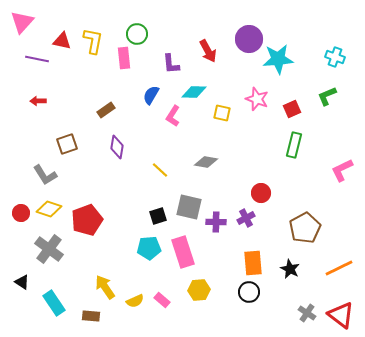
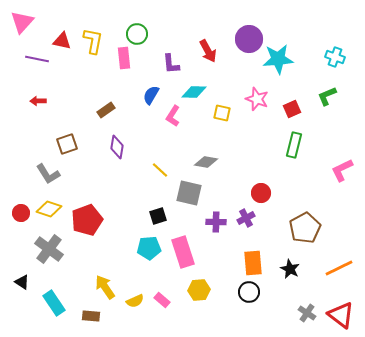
gray L-shape at (45, 175): moved 3 px right, 1 px up
gray square at (189, 207): moved 14 px up
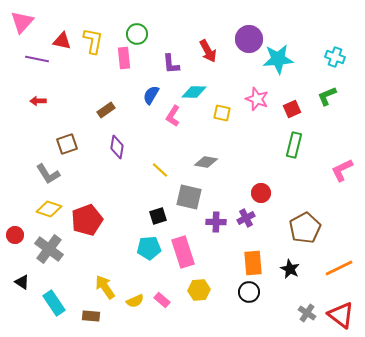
gray square at (189, 193): moved 4 px down
red circle at (21, 213): moved 6 px left, 22 px down
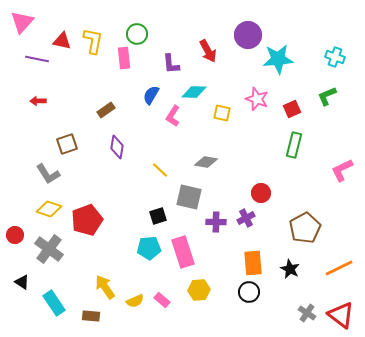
purple circle at (249, 39): moved 1 px left, 4 px up
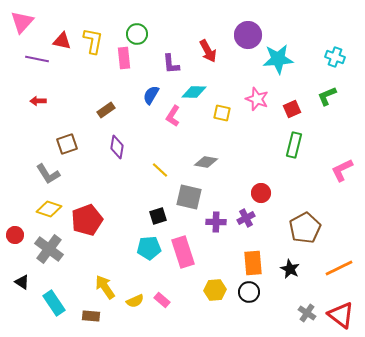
yellow hexagon at (199, 290): moved 16 px right
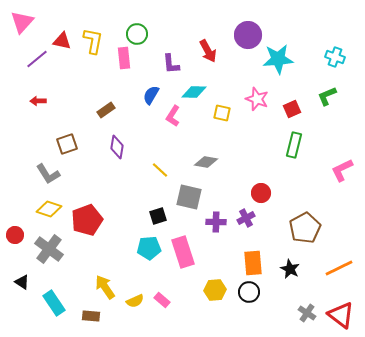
purple line at (37, 59): rotated 50 degrees counterclockwise
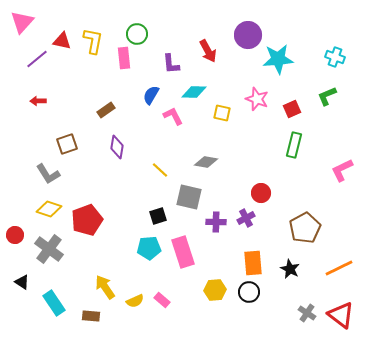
pink L-shape at (173, 116): rotated 120 degrees clockwise
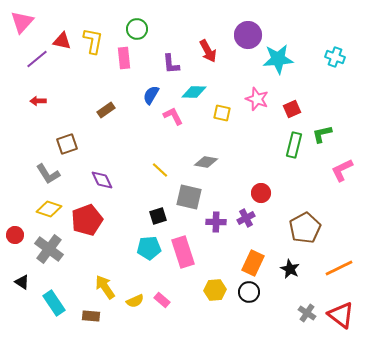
green circle at (137, 34): moved 5 px up
green L-shape at (327, 96): moved 5 px left, 38 px down; rotated 10 degrees clockwise
purple diamond at (117, 147): moved 15 px left, 33 px down; rotated 35 degrees counterclockwise
orange rectangle at (253, 263): rotated 30 degrees clockwise
